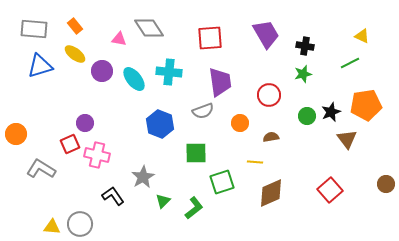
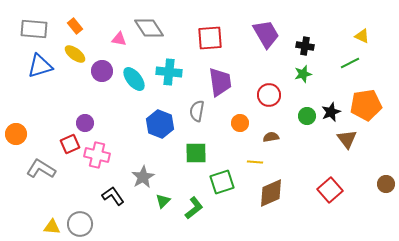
gray semicircle at (203, 111): moved 6 px left; rotated 120 degrees clockwise
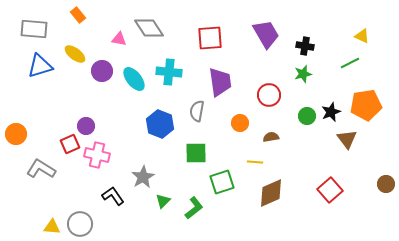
orange rectangle at (75, 26): moved 3 px right, 11 px up
purple circle at (85, 123): moved 1 px right, 3 px down
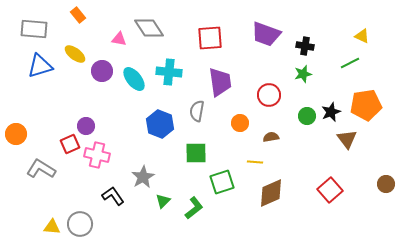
purple trapezoid at (266, 34): rotated 140 degrees clockwise
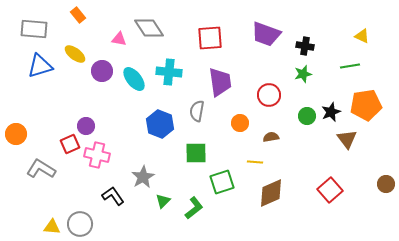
green line at (350, 63): moved 3 px down; rotated 18 degrees clockwise
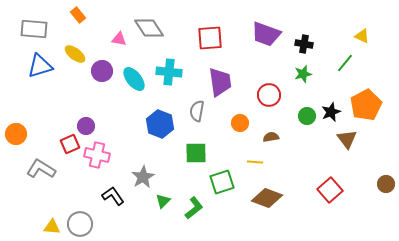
black cross at (305, 46): moved 1 px left, 2 px up
green line at (350, 66): moved 5 px left, 3 px up; rotated 42 degrees counterclockwise
orange pentagon at (366, 105): rotated 20 degrees counterclockwise
brown diamond at (271, 193): moved 4 px left, 5 px down; rotated 44 degrees clockwise
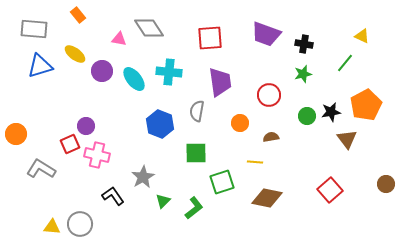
black star at (331, 112): rotated 12 degrees clockwise
brown diamond at (267, 198): rotated 8 degrees counterclockwise
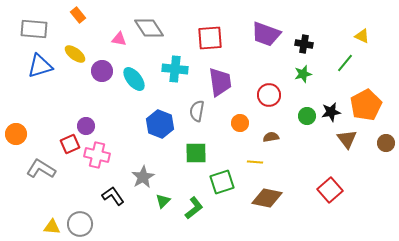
cyan cross at (169, 72): moved 6 px right, 3 px up
brown circle at (386, 184): moved 41 px up
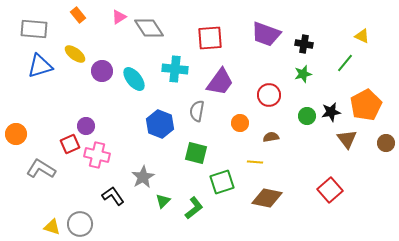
pink triangle at (119, 39): moved 22 px up; rotated 42 degrees counterclockwise
purple trapezoid at (220, 82): rotated 44 degrees clockwise
green square at (196, 153): rotated 15 degrees clockwise
yellow triangle at (52, 227): rotated 12 degrees clockwise
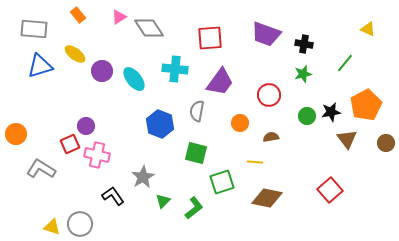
yellow triangle at (362, 36): moved 6 px right, 7 px up
